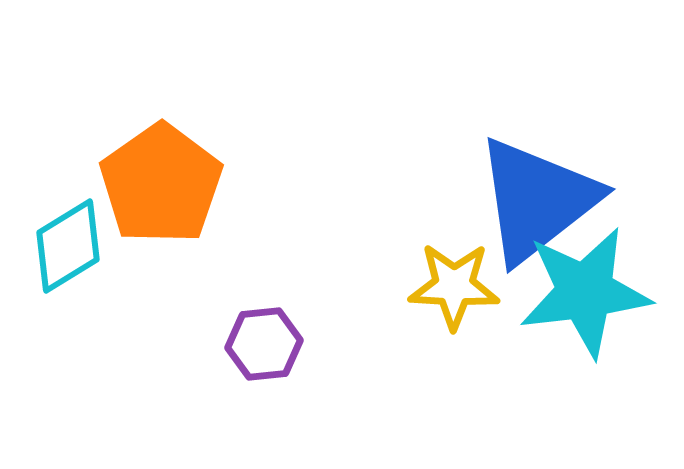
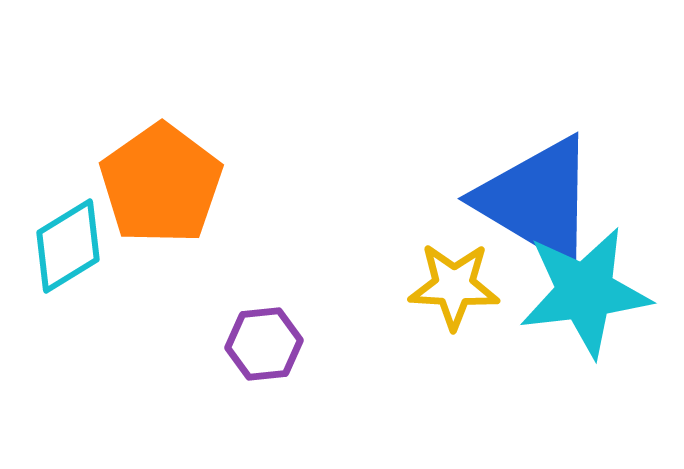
blue triangle: rotated 51 degrees counterclockwise
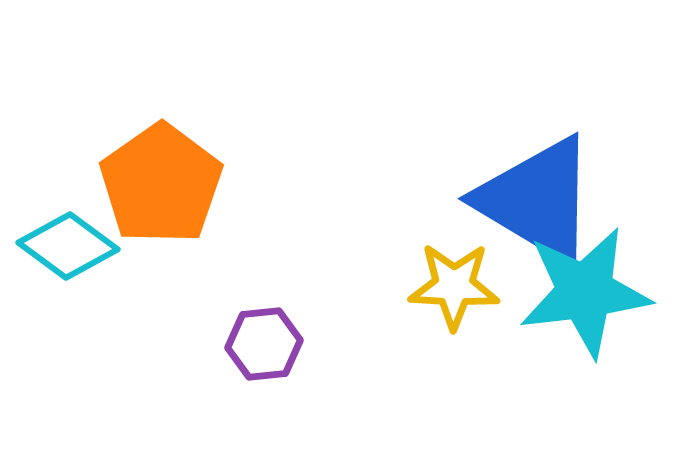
cyan diamond: rotated 68 degrees clockwise
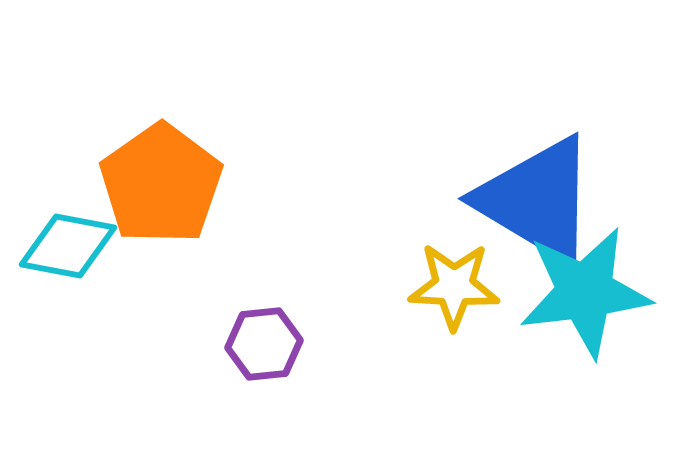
cyan diamond: rotated 26 degrees counterclockwise
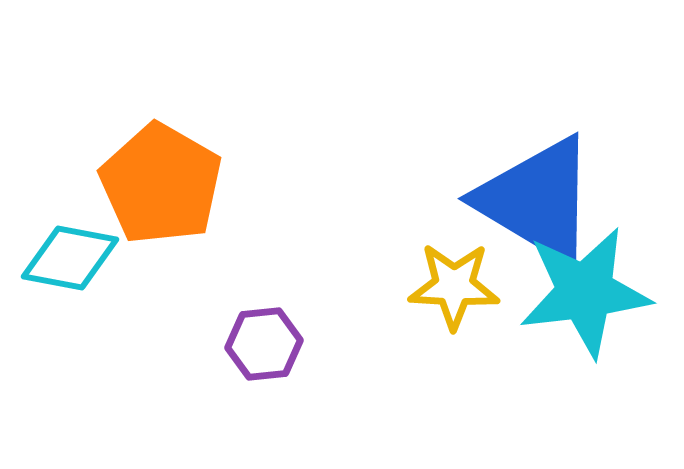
orange pentagon: rotated 7 degrees counterclockwise
cyan diamond: moved 2 px right, 12 px down
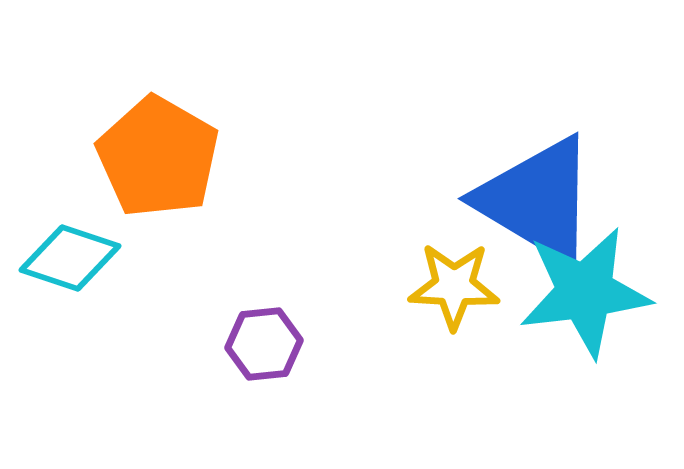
orange pentagon: moved 3 px left, 27 px up
cyan diamond: rotated 8 degrees clockwise
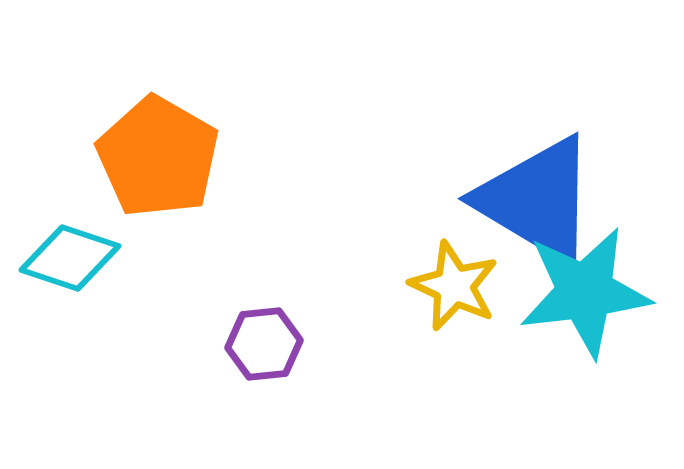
yellow star: rotated 22 degrees clockwise
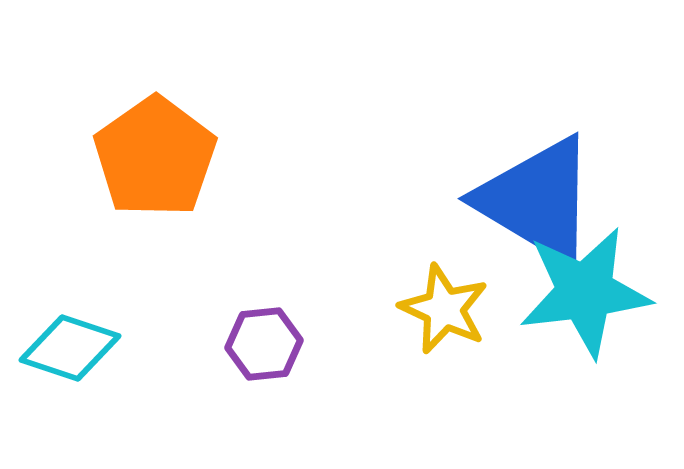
orange pentagon: moved 3 px left; rotated 7 degrees clockwise
cyan diamond: moved 90 px down
yellow star: moved 10 px left, 23 px down
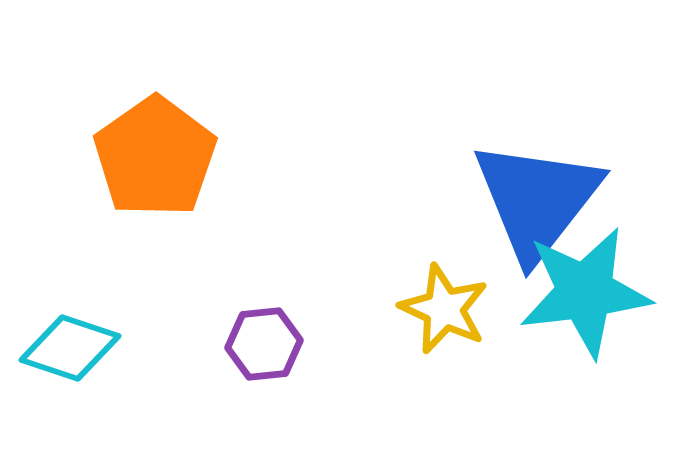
blue triangle: rotated 37 degrees clockwise
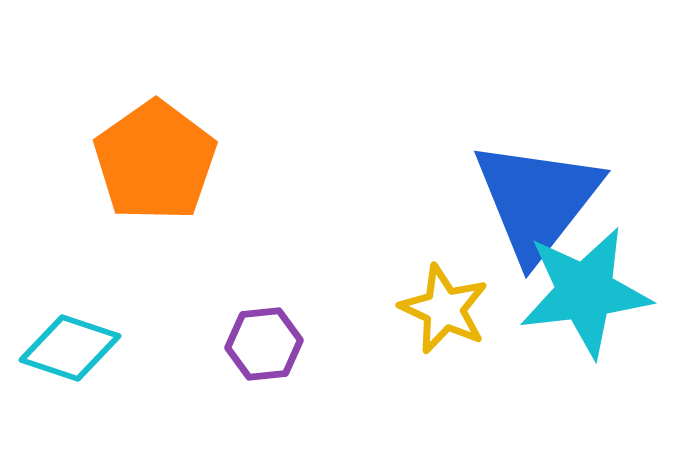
orange pentagon: moved 4 px down
